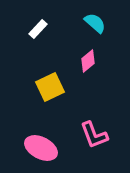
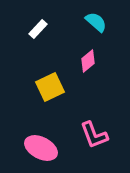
cyan semicircle: moved 1 px right, 1 px up
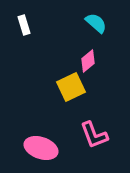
cyan semicircle: moved 1 px down
white rectangle: moved 14 px left, 4 px up; rotated 60 degrees counterclockwise
yellow square: moved 21 px right
pink ellipse: rotated 8 degrees counterclockwise
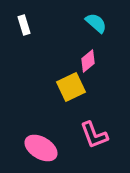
pink ellipse: rotated 12 degrees clockwise
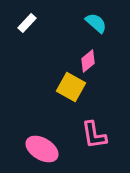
white rectangle: moved 3 px right, 2 px up; rotated 60 degrees clockwise
yellow square: rotated 36 degrees counterclockwise
pink L-shape: rotated 12 degrees clockwise
pink ellipse: moved 1 px right, 1 px down
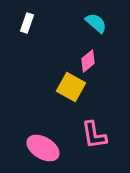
white rectangle: rotated 24 degrees counterclockwise
pink ellipse: moved 1 px right, 1 px up
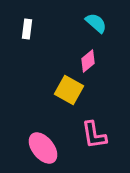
white rectangle: moved 6 px down; rotated 12 degrees counterclockwise
yellow square: moved 2 px left, 3 px down
pink ellipse: rotated 20 degrees clockwise
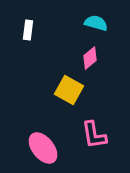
cyan semicircle: rotated 25 degrees counterclockwise
white rectangle: moved 1 px right, 1 px down
pink diamond: moved 2 px right, 3 px up
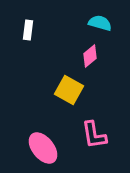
cyan semicircle: moved 4 px right
pink diamond: moved 2 px up
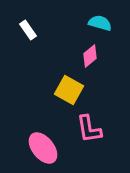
white rectangle: rotated 42 degrees counterclockwise
pink L-shape: moved 5 px left, 6 px up
